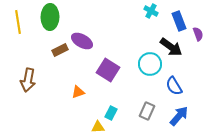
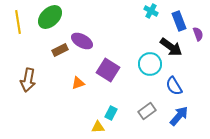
green ellipse: rotated 45 degrees clockwise
orange triangle: moved 9 px up
gray rectangle: rotated 30 degrees clockwise
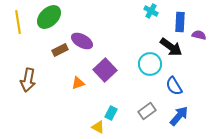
green ellipse: moved 1 px left
blue rectangle: moved 1 px right, 1 px down; rotated 24 degrees clockwise
purple semicircle: moved 1 px right, 1 px down; rotated 56 degrees counterclockwise
purple square: moved 3 px left; rotated 15 degrees clockwise
yellow triangle: rotated 32 degrees clockwise
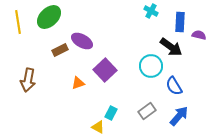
cyan circle: moved 1 px right, 2 px down
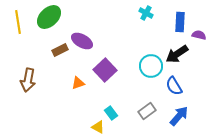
cyan cross: moved 5 px left, 2 px down
black arrow: moved 6 px right, 7 px down; rotated 110 degrees clockwise
cyan rectangle: rotated 64 degrees counterclockwise
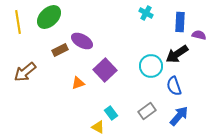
brown arrow: moved 3 px left, 8 px up; rotated 40 degrees clockwise
blue semicircle: rotated 12 degrees clockwise
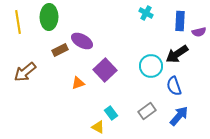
green ellipse: rotated 45 degrees counterclockwise
blue rectangle: moved 1 px up
purple semicircle: moved 3 px up; rotated 152 degrees clockwise
